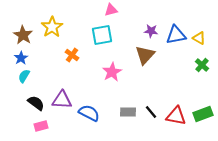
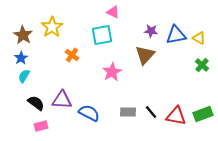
pink triangle: moved 2 px right, 2 px down; rotated 40 degrees clockwise
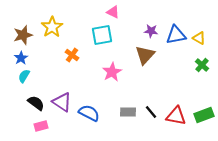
brown star: rotated 24 degrees clockwise
purple triangle: moved 2 px down; rotated 30 degrees clockwise
green rectangle: moved 1 px right, 1 px down
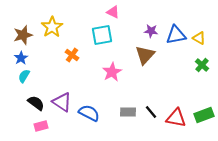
red triangle: moved 2 px down
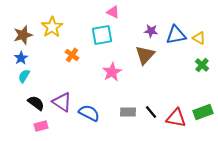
green rectangle: moved 1 px left, 3 px up
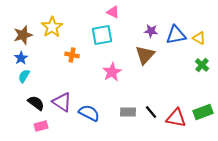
orange cross: rotated 24 degrees counterclockwise
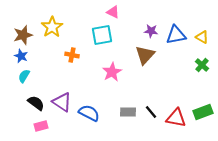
yellow triangle: moved 3 px right, 1 px up
blue star: moved 2 px up; rotated 16 degrees counterclockwise
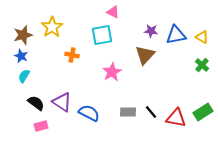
green rectangle: rotated 12 degrees counterclockwise
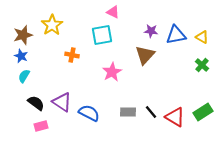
yellow star: moved 2 px up
red triangle: moved 1 px left, 1 px up; rotated 20 degrees clockwise
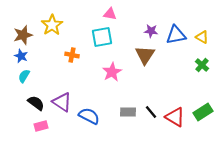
pink triangle: moved 3 px left, 2 px down; rotated 16 degrees counterclockwise
cyan square: moved 2 px down
brown triangle: rotated 10 degrees counterclockwise
blue semicircle: moved 3 px down
